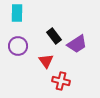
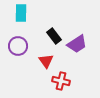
cyan rectangle: moved 4 px right
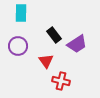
black rectangle: moved 1 px up
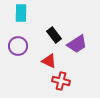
red triangle: moved 3 px right; rotated 28 degrees counterclockwise
